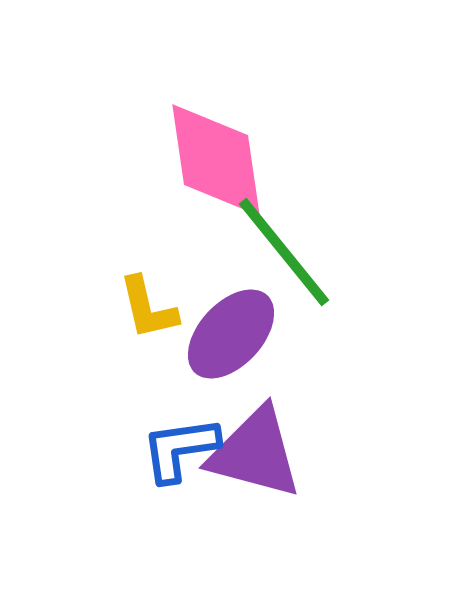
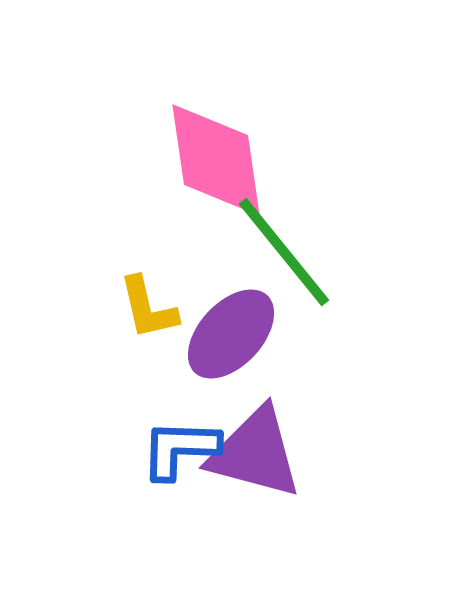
blue L-shape: rotated 10 degrees clockwise
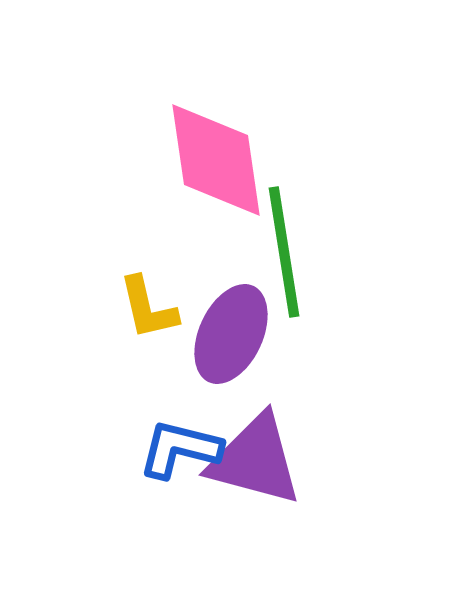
green line: rotated 30 degrees clockwise
purple ellipse: rotated 18 degrees counterclockwise
blue L-shape: rotated 12 degrees clockwise
purple triangle: moved 7 px down
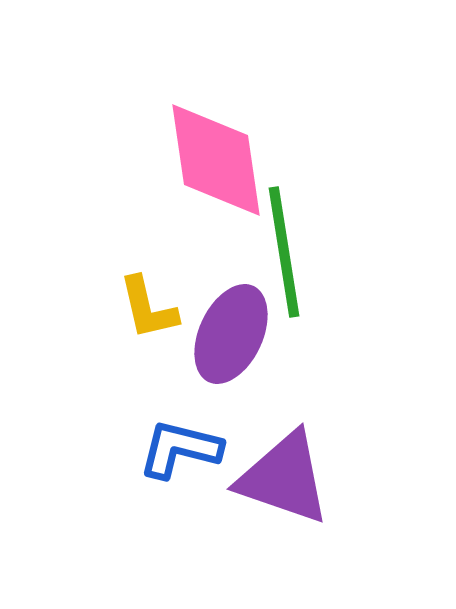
purple triangle: moved 29 px right, 18 px down; rotated 4 degrees clockwise
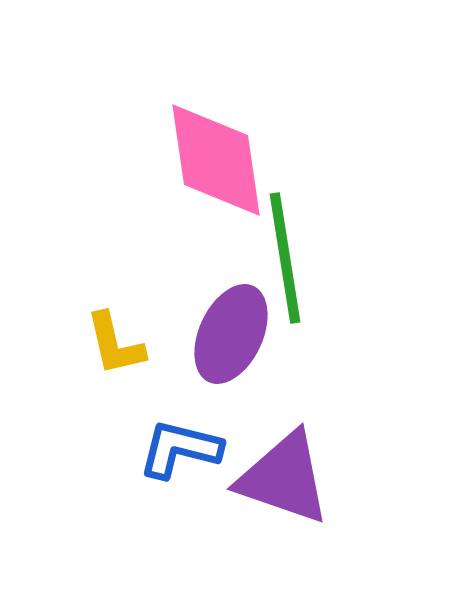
green line: moved 1 px right, 6 px down
yellow L-shape: moved 33 px left, 36 px down
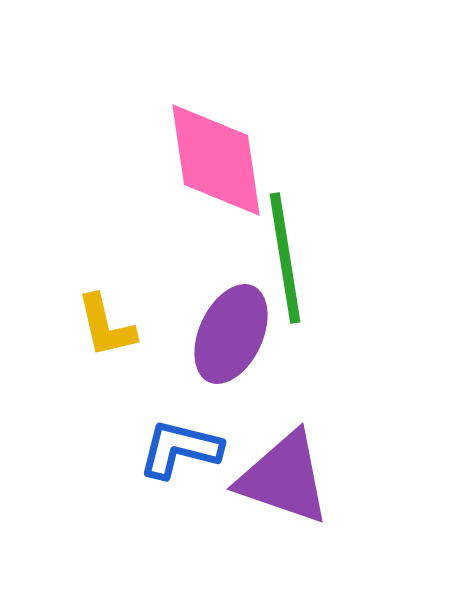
yellow L-shape: moved 9 px left, 18 px up
